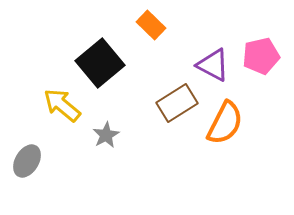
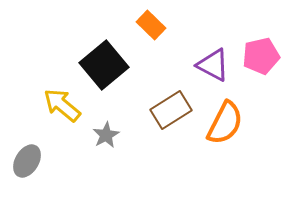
black square: moved 4 px right, 2 px down
brown rectangle: moved 6 px left, 7 px down
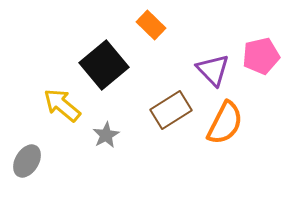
purple triangle: moved 5 px down; rotated 18 degrees clockwise
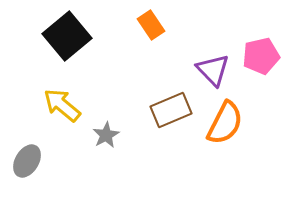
orange rectangle: rotated 12 degrees clockwise
black square: moved 37 px left, 29 px up
brown rectangle: rotated 9 degrees clockwise
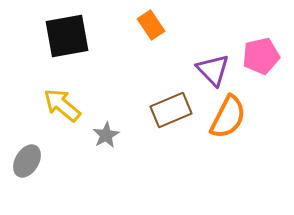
black square: rotated 30 degrees clockwise
orange semicircle: moved 3 px right, 6 px up
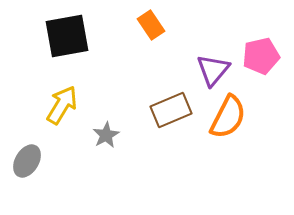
purple triangle: rotated 24 degrees clockwise
yellow arrow: rotated 81 degrees clockwise
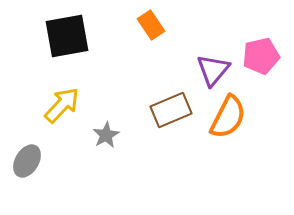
yellow arrow: rotated 12 degrees clockwise
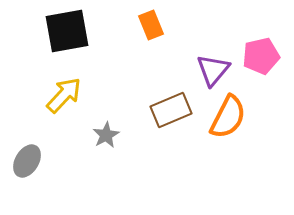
orange rectangle: rotated 12 degrees clockwise
black square: moved 5 px up
yellow arrow: moved 2 px right, 10 px up
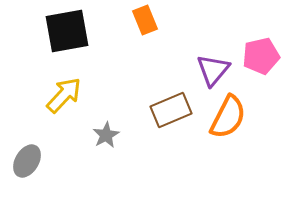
orange rectangle: moved 6 px left, 5 px up
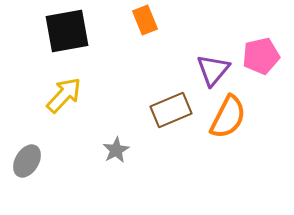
gray star: moved 10 px right, 15 px down
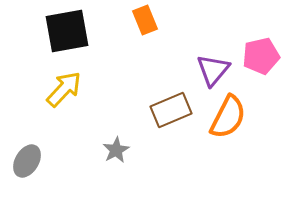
yellow arrow: moved 6 px up
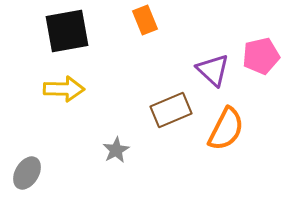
purple triangle: rotated 27 degrees counterclockwise
yellow arrow: rotated 48 degrees clockwise
orange semicircle: moved 2 px left, 12 px down
gray ellipse: moved 12 px down
